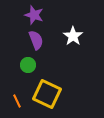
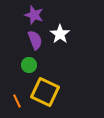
white star: moved 13 px left, 2 px up
purple semicircle: moved 1 px left
green circle: moved 1 px right
yellow square: moved 2 px left, 2 px up
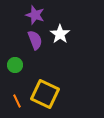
purple star: moved 1 px right
green circle: moved 14 px left
yellow square: moved 2 px down
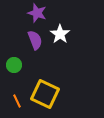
purple star: moved 2 px right, 2 px up
green circle: moved 1 px left
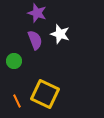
white star: rotated 18 degrees counterclockwise
green circle: moved 4 px up
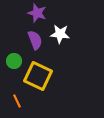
white star: rotated 12 degrees counterclockwise
yellow square: moved 7 px left, 18 px up
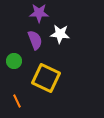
purple star: moved 2 px right; rotated 18 degrees counterclockwise
yellow square: moved 8 px right, 2 px down
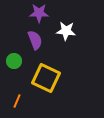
white star: moved 6 px right, 3 px up
orange line: rotated 48 degrees clockwise
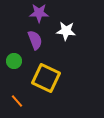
orange line: rotated 64 degrees counterclockwise
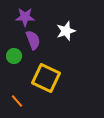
purple star: moved 14 px left, 4 px down
white star: rotated 24 degrees counterclockwise
purple semicircle: moved 2 px left
green circle: moved 5 px up
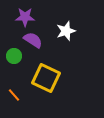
purple semicircle: rotated 36 degrees counterclockwise
orange line: moved 3 px left, 6 px up
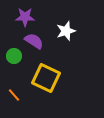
purple semicircle: moved 1 px right, 1 px down
